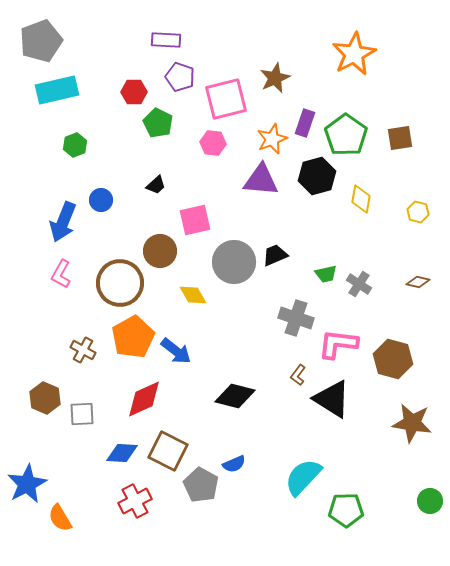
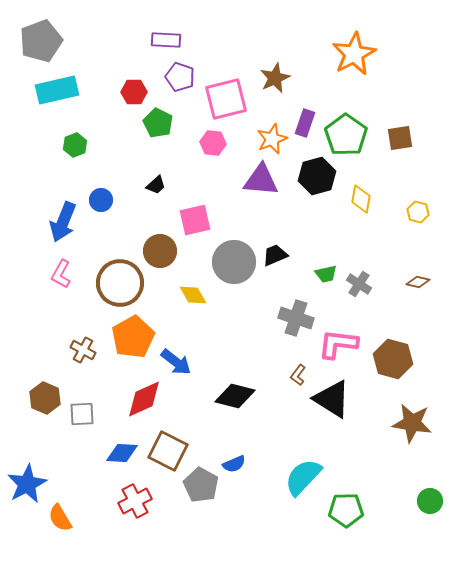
blue arrow at (176, 351): moved 11 px down
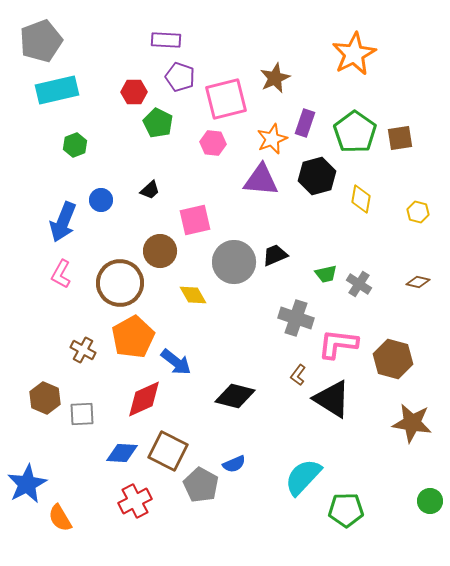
green pentagon at (346, 135): moved 9 px right, 3 px up
black trapezoid at (156, 185): moved 6 px left, 5 px down
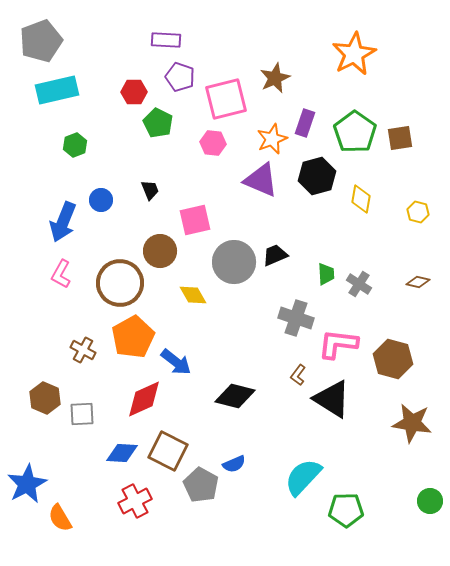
purple triangle at (261, 180): rotated 18 degrees clockwise
black trapezoid at (150, 190): rotated 70 degrees counterclockwise
green trapezoid at (326, 274): rotated 80 degrees counterclockwise
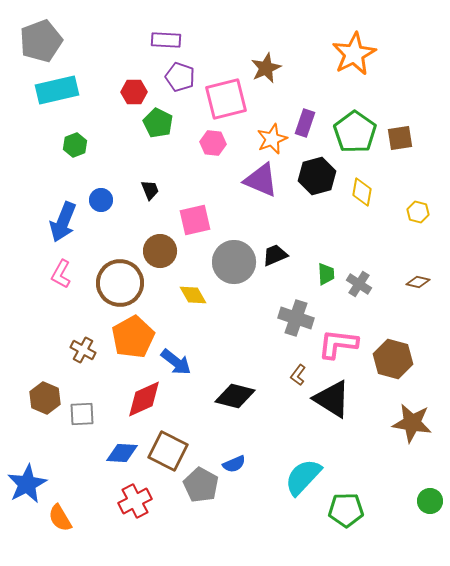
brown star at (275, 78): moved 9 px left, 10 px up
yellow diamond at (361, 199): moved 1 px right, 7 px up
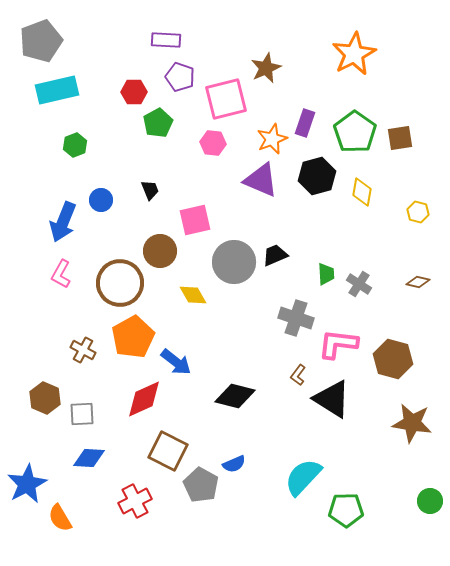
green pentagon at (158, 123): rotated 16 degrees clockwise
blue diamond at (122, 453): moved 33 px left, 5 px down
